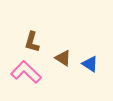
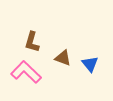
brown triangle: rotated 12 degrees counterclockwise
blue triangle: rotated 18 degrees clockwise
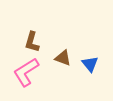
pink L-shape: rotated 76 degrees counterclockwise
